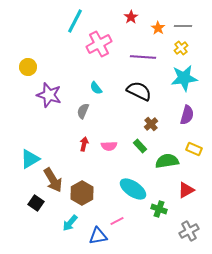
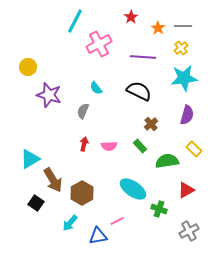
yellow rectangle: rotated 21 degrees clockwise
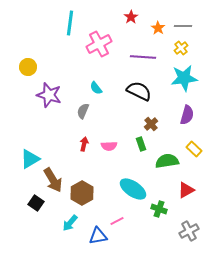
cyan line: moved 5 px left, 2 px down; rotated 20 degrees counterclockwise
green rectangle: moved 1 px right, 2 px up; rotated 24 degrees clockwise
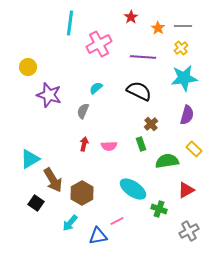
cyan semicircle: rotated 88 degrees clockwise
